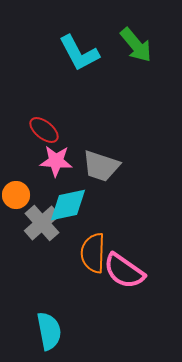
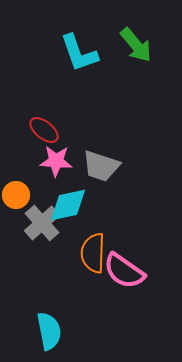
cyan L-shape: rotated 9 degrees clockwise
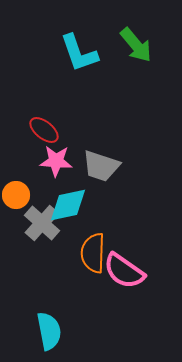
gray cross: rotated 6 degrees counterclockwise
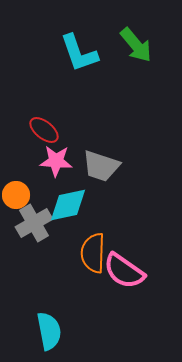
gray cross: moved 8 px left; rotated 18 degrees clockwise
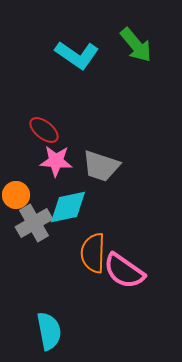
cyan L-shape: moved 2 px left, 2 px down; rotated 36 degrees counterclockwise
cyan diamond: moved 2 px down
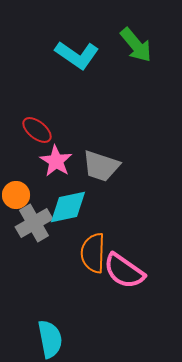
red ellipse: moved 7 px left
pink star: rotated 28 degrees clockwise
cyan semicircle: moved 1 px right, 8 px down
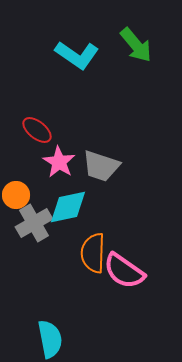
pink star: moved 3 px right, 1 px down
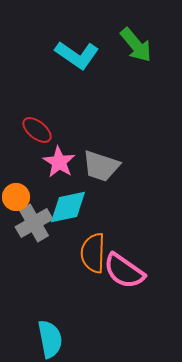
orange circle: moved 2 px down
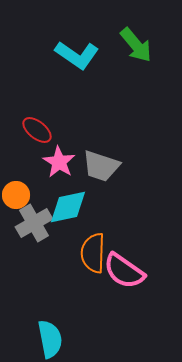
orange circle: moved 2 px up
